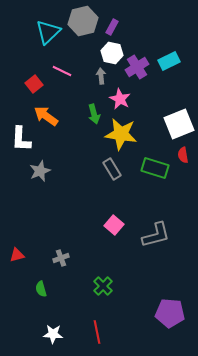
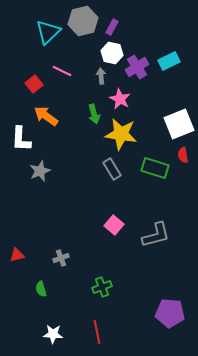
green cross: moved 1 px left, 1 px down; rotated 24 degrees clockwise
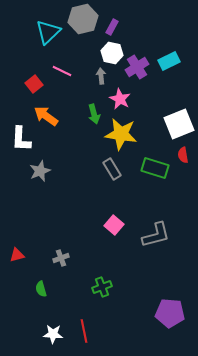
gray hexagon: moved 2 px up
red line: moved 13 px left, 1 px up
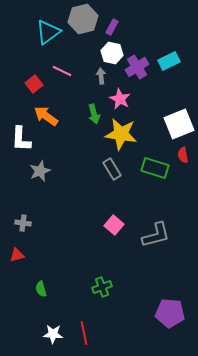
cyan triangle: rotated 8 degrees clockwise
gray cross: moved 38 px left, 35 px up; rotated 28 degrees clockwise
red line: moved 2 px down
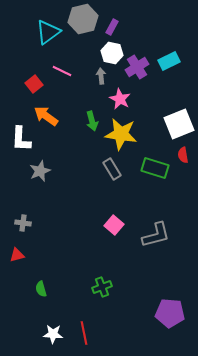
green arrow: moved 2 px left, 7 px down
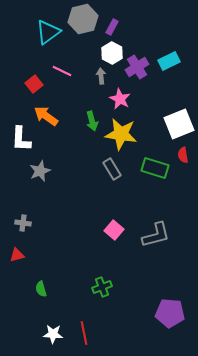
white hexagon: rotated 15 degrees clockwise
pink square: moved 5 px down
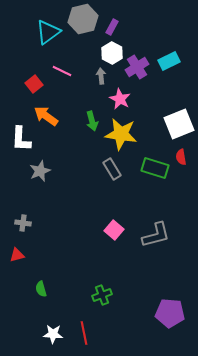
red semicircle: moved 2 px left, 2 px down
green cross: moved 8 px down
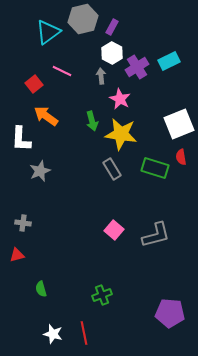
white star: rotated 12 degrees clockwise
